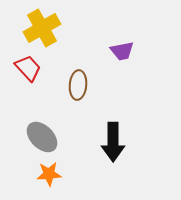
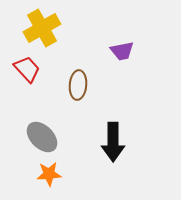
red trapezoid: moved 1 px left, 1 px down
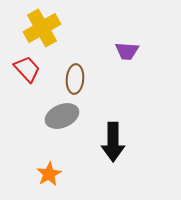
purple trapezoid: moved 5 px right; rotated 15 degrees clockwise
brown ellipse: moved 3 px left, 6 px up
gray ellipse: moved 20 px right, 21 px up; rotated 68 degrees counterclockwise
orange star: rotated 25 degrees counterclockwise
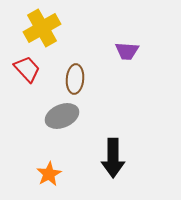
black arrow: moved 16 px down
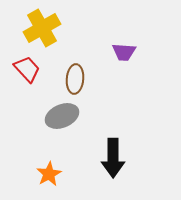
purple trapezoid: moved 3 px left, 1 px down
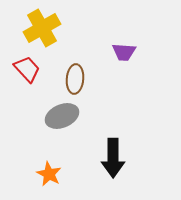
orange star: rotated 15 degrees counterclockwise
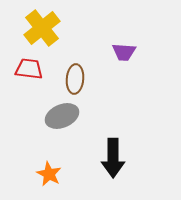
yellow cross: rotated 9 degrees counterclockwise
red trapezoid: moved 2 px right; rotated 40 degrees counterclockwise
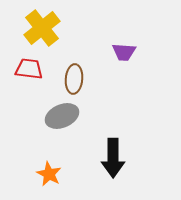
brown ellipse: moved 1 px left
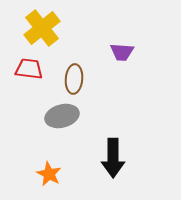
purple trapezoid: moved 2 px left
gray ellipse: rotated 8 degrees clockwise
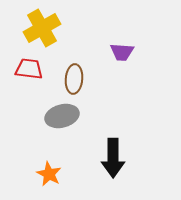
yellow cross: rotated 9 degrees clockwise
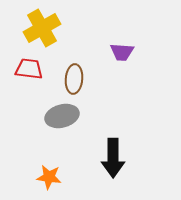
orange star: moved 3 px down; rotated 20 degrees counterclockwise
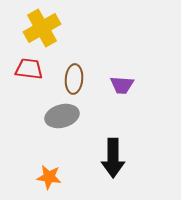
purple trapezoid: moved 33 px down
